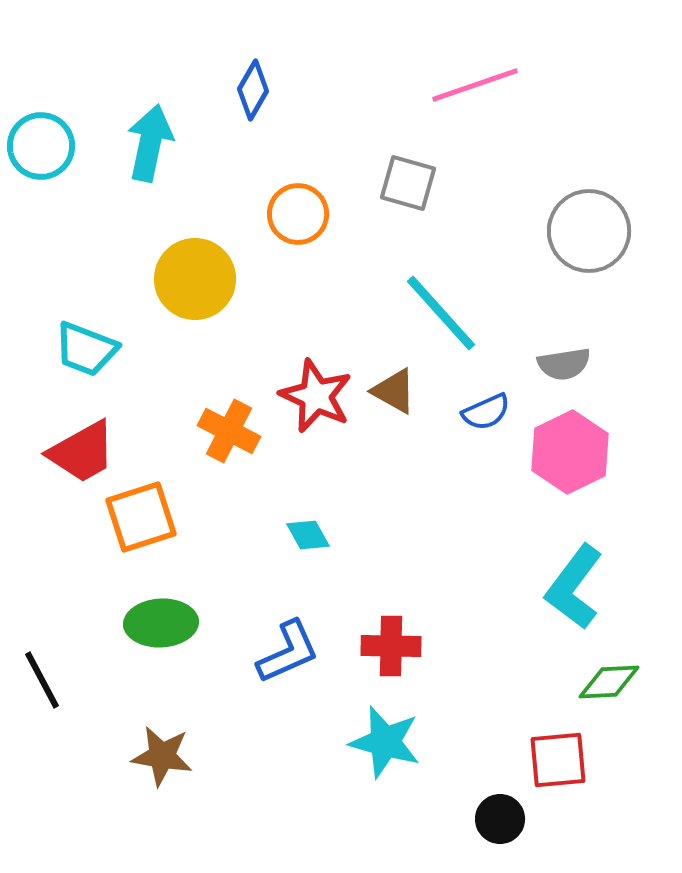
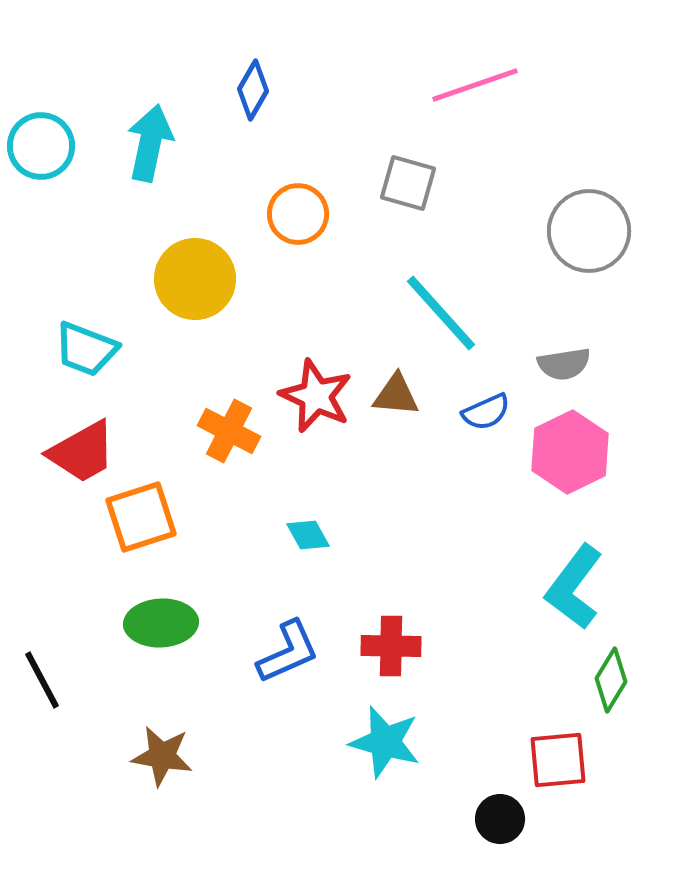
brown triangle: moved 2 px right, 4 px down; rotated 24 degrees counterclockwise
green diamond: moved 2 px right, 2 px up; rotated 56 degrees counterclockwise
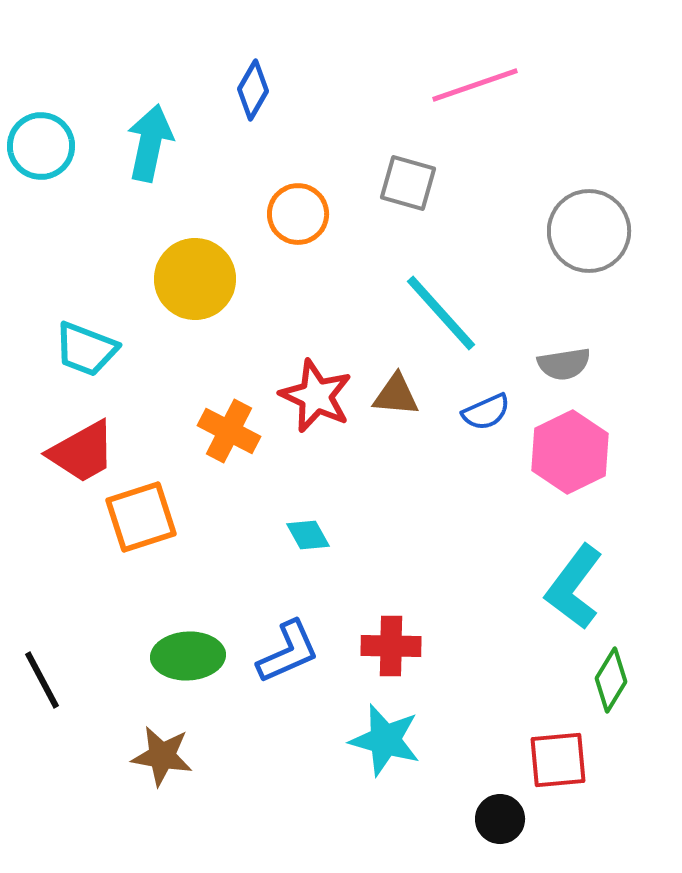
green ellipse: moved 27 px right, 33 px down
cyan star: moved 2 px up
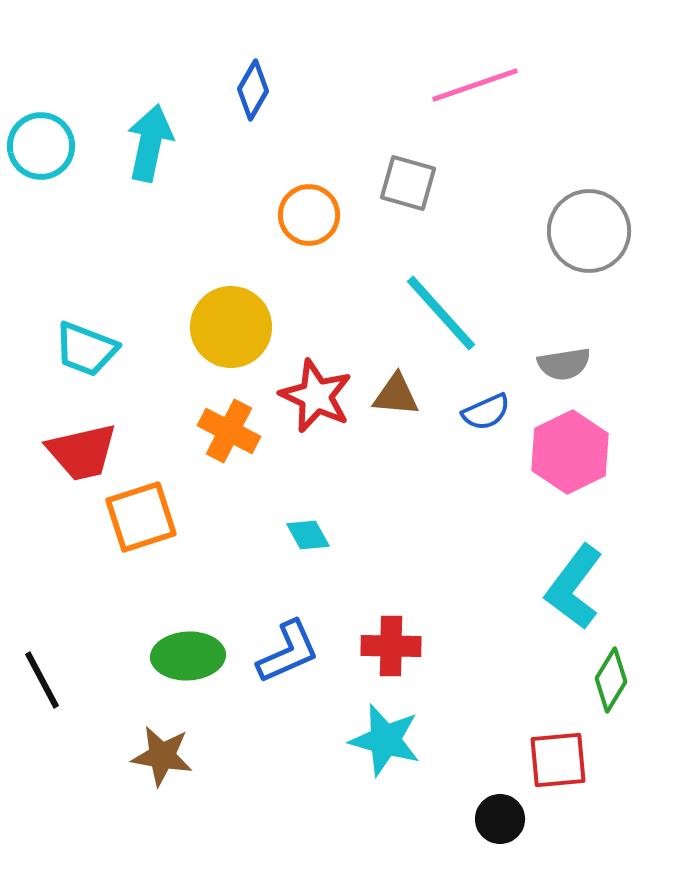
orange circle: moved 11 px right, 1 px down
yellow circle: moved 36 px right, 48 px down
red trapezoid: rotated 16 degrees clockwise
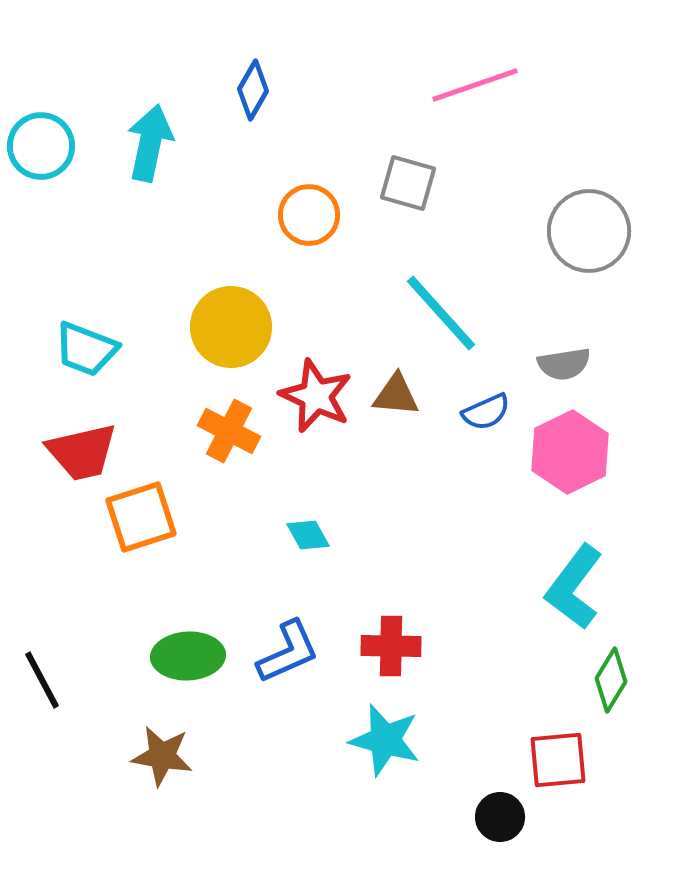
black circle: moved 2 px up
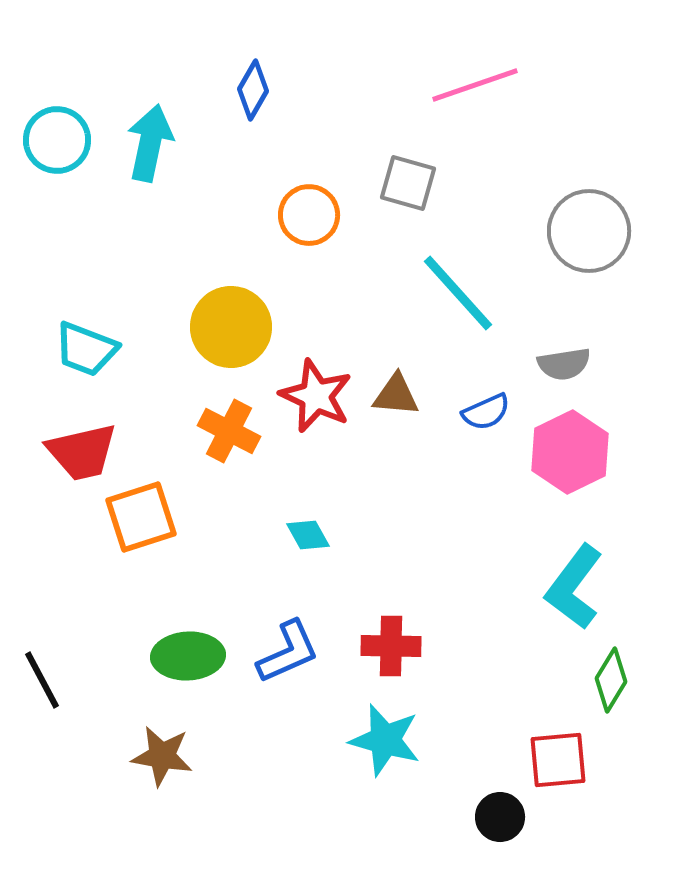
cyan circle: moved 16 px right, 6 px up
cyan line: moved 17 px right, 20 px up
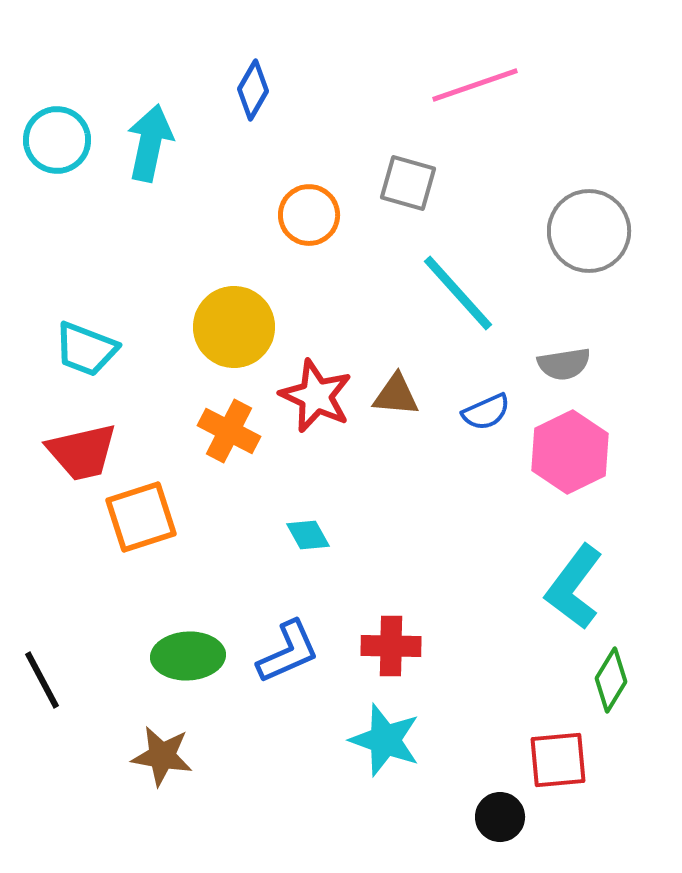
yellow circle: moved 3 px right
cyan star: rotated 4 degrees clockwise
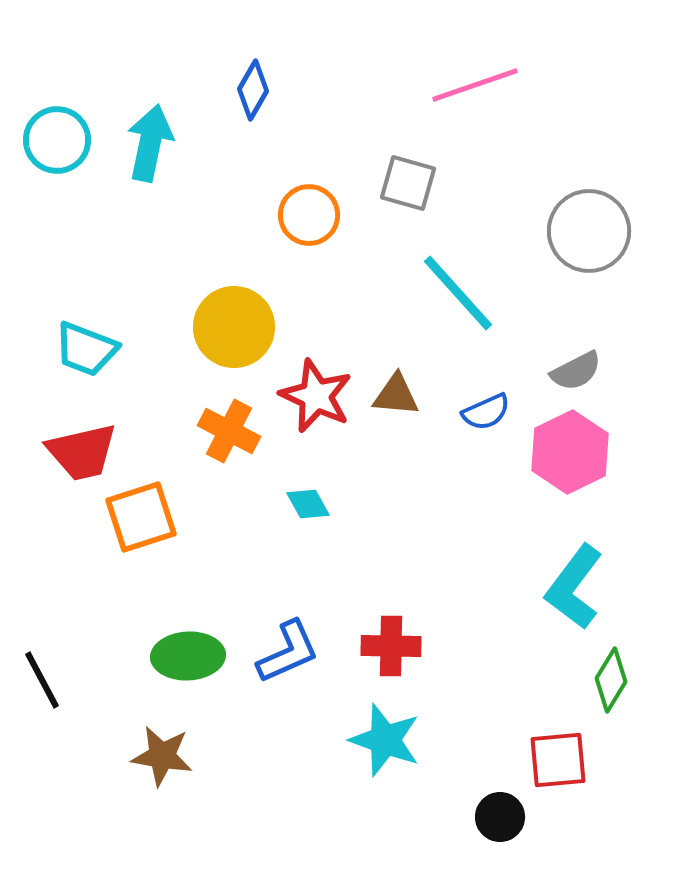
gray semicircle: moved 12 px right, 7 px down; rotated 18 degrees counterclockwise
cyan diamond: moved 31 px up
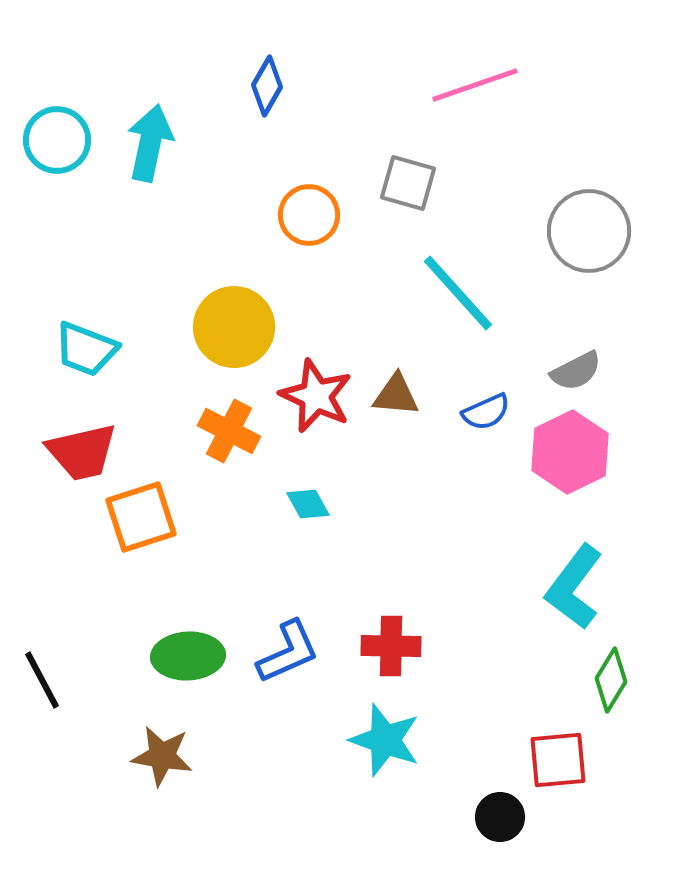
blue diamond: moved 14 px right, 4 px up
